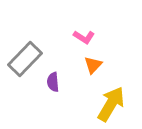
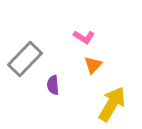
purple semicircle: moved 3 px down
yellow arrow: moved 1 px right
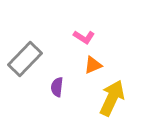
orange triangle: rotated 24 degrees clockwise
purple semicircle: moved 4 px right, 2 px down; rotated 12 degrees clockwise
yellow arrow: moved 6 px up; rotated 6 degrees counterclockwise
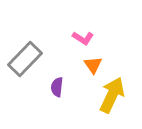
pink L-shape: moved 1 px left, 1 px down
orange triangle: rotated 42 degrees counterclockwise
yellow arrow: moved 3 px up
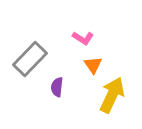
gray rectangle: moved 5 px right
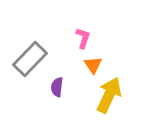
pink L-shape: rotated 105 degrees counterclockwise
yellow arrow: moved 3 px left
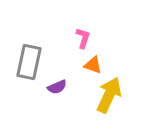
gray rectangle: moved 1 px left, 3 px down; rotated 32 degrees counterclockwise
orange triangle: rotated 36 degrees counterclockwise
purple semicircle: rotated 120 degrees counterclockwise
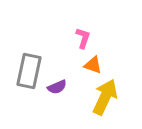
gray rectangle: moved 9 px down
yellow arrow: moved 4 px left, 2 px down
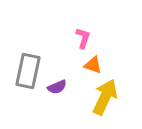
gray rectangle: moved 1 px left
